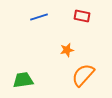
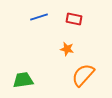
red rectangle: moved 8 px left, 3 px down
orange star: moved 1 px up; rotated 24 degrees clockwise
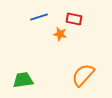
orange star: moved 7 px left, 15 px up
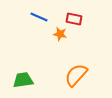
blue line: rotated 42 degrees clockwise
orange semicircle: moved 7 px left
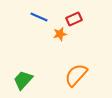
red rectangle: rotated 35 degrees counterclockwise
orange star: rotated 24 degrees counterclockwise
green trapezoid: rotated 40 degrees counterclockwise
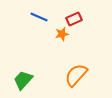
orange star: moved 2 px right
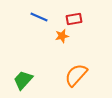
red rectangle: rotated 14 degrees clockwise
orange star: moved 2 px down
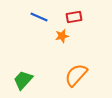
red rectangle: moved 2 px up
